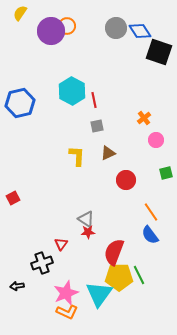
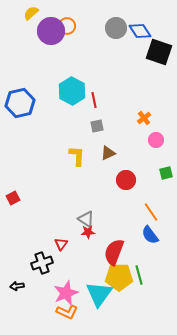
yellow semicircle: moved 11 px right; rotated 14 degrees clockwise
green line: rotated 12 degrees clockwise
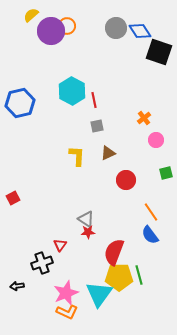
yellow semicircle: moved 2 px down
red triangle: moved 1 px left, 1 px down
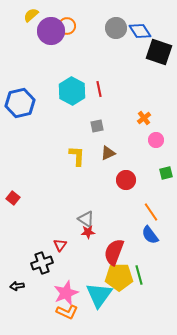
red line: moved 5 px right, 11 px up
red square: rotated 24 degrees counterclockwise
cyan triangle: moved 1 px down
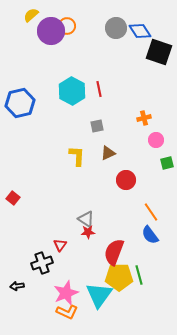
orange cross: rotated 24 degrees clockwise
green square: moved 1 px right, 10 px up
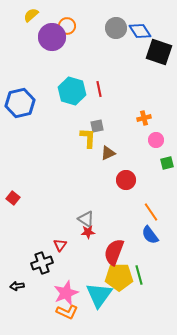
purple circle: moved 1 px right, 6 px down
cyan hexagon: rotated 12 degrees counterclockwise
yellow L-shape: moved 11 px right, 18 px up
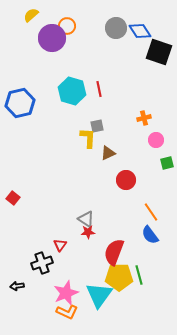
purple circle: moved 1 px down
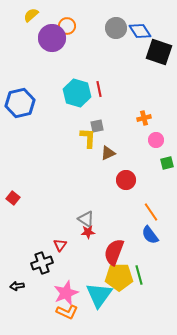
cyan hexagon: moved 5 px right, 2 px down
